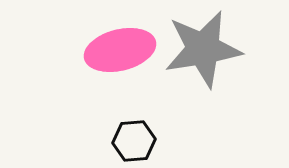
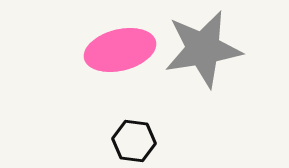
black hexagon: rotated 12 degrees clockwise
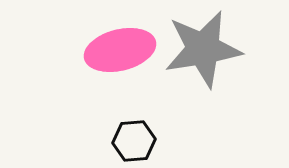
black hexagon: rotated 12 degrees counterclockwise
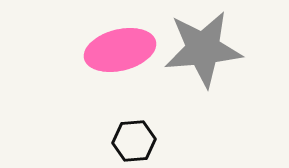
gray star: rotated 4 degrees clockwise
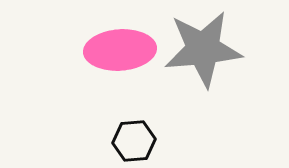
pink ellipse: rotated 10 degrees clockwise
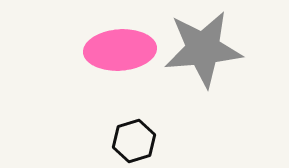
black hexagon: rotated 12 degrees counterclockwise
